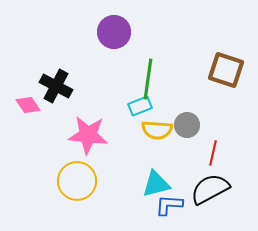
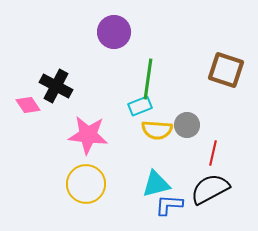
yellow circle: moved 9 px right, 3 px down
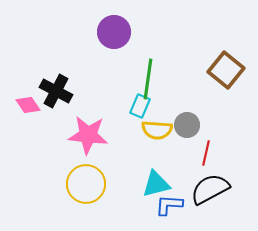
brown square: rotated 21 degrees clockwise
black cross: moved 5 px down
cyan rectangle: rotated 45 degrees counterclockwise
red line: moved 7 px left
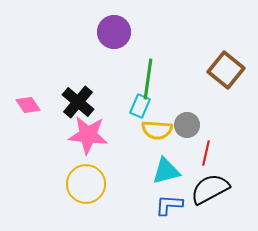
black cross: moved 22 px right, 11 px down; rotated 12 degrees clockwise
cyan triangle: moved 10 px right, 13 px up
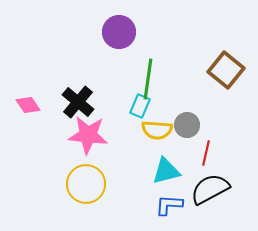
purple circle: moved 5 px right
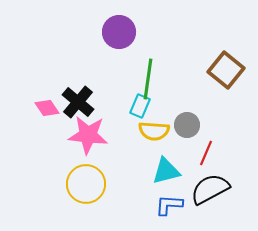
pink diamond: moved 19 px right, 3 px down
yellow semicircle: moved 3 px left, 1 px down
red line: rotated 10 degrees clockwise
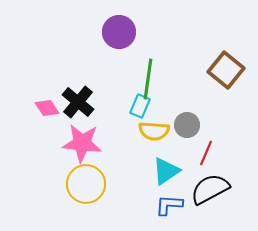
pink star: moved 6 px left, 8 px down
cyan triangle: rotated 20 degrees counterclockwise
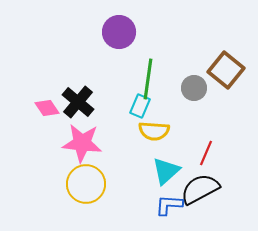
gray circle: moved 7 px right, 37 px up
cyan triangle: rotated 8 degrees counterclockwise
black semicircle: moved 10 px left
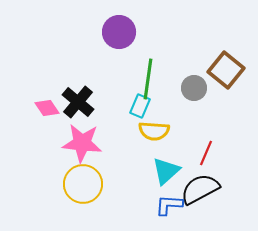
yellow circle: moved 3 px left
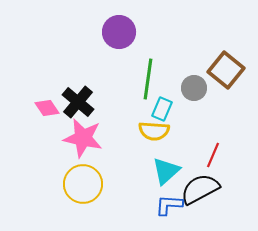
cyan rectangle: moved 22 px right, 3 px down
pink star: moved 1 px right, 5 px up; rotated 6 degrees clockwise
red line: moved 7 px right, 2 px down
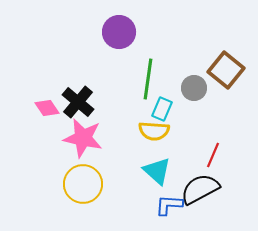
cyan triangle: moved 9 px left; rotated 36 degrees counterclockwise
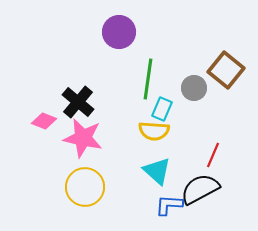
pink diamond: moved 3 px left, 13 px down; rotated 35 degrees counterclockwise
yellow circle: moved 2 px right, 3 px down
